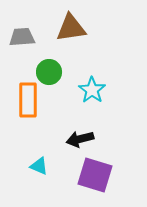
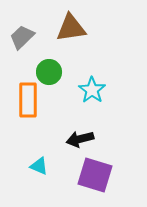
gray trapezoid: rotated 40 degrees counterclockwise
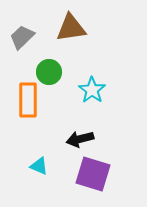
purple square: moved 2 px left, 1 px up
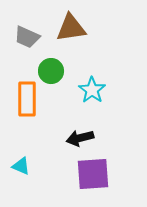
gray trapezoid: moved 5 px right; rotated 112 degrees counterclockwise
green circle: moved 2 px right, 1 px up
orange rectangle: moved 1 px left, 1 px up
black arrow: moved 1 px up
cyan triangle: moved 18 px left
purple square: rotated 21 degrees counterclockwise
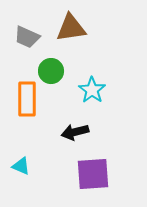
black arrow: moved 5 px left, 6 px up
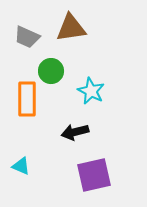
cyan star: moved 1 px left, 1 px down; rotated 8 degrees counterclockwise
purple square: moved 1 px right, 1 px down; rotated 9 degrees counterclockwise
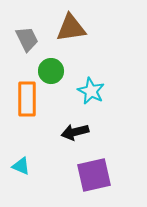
gray trapezoid: moved 2 px down; rotated 140 degrees counterclockwise
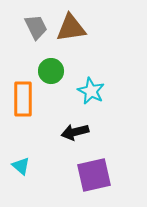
gray trapezoid: moved 9 px right, 12 px up
orange rectangle: moved 4 px left
cyan triangle: rotated 18 degrees clockwise
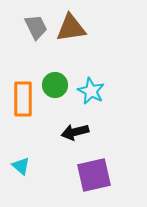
green circle: moved 4 px right, 14 px down
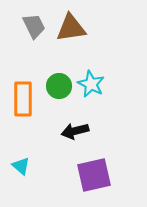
gray trapezoid: moved 2 px left, 1 px up
green circle: moved 4 px right, 1 px down
cyan star: moved 7 px up
black arrow: moved 1 px up
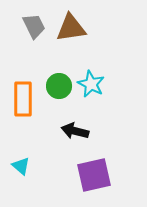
black arrow: rotated 28 degrees clockwise
